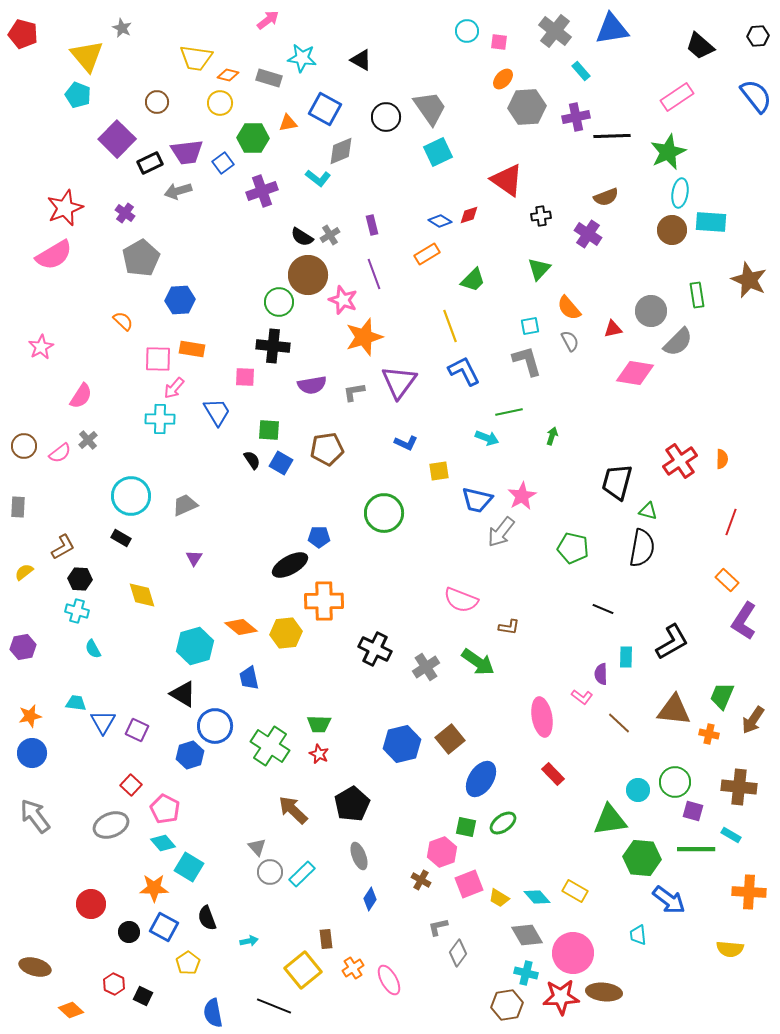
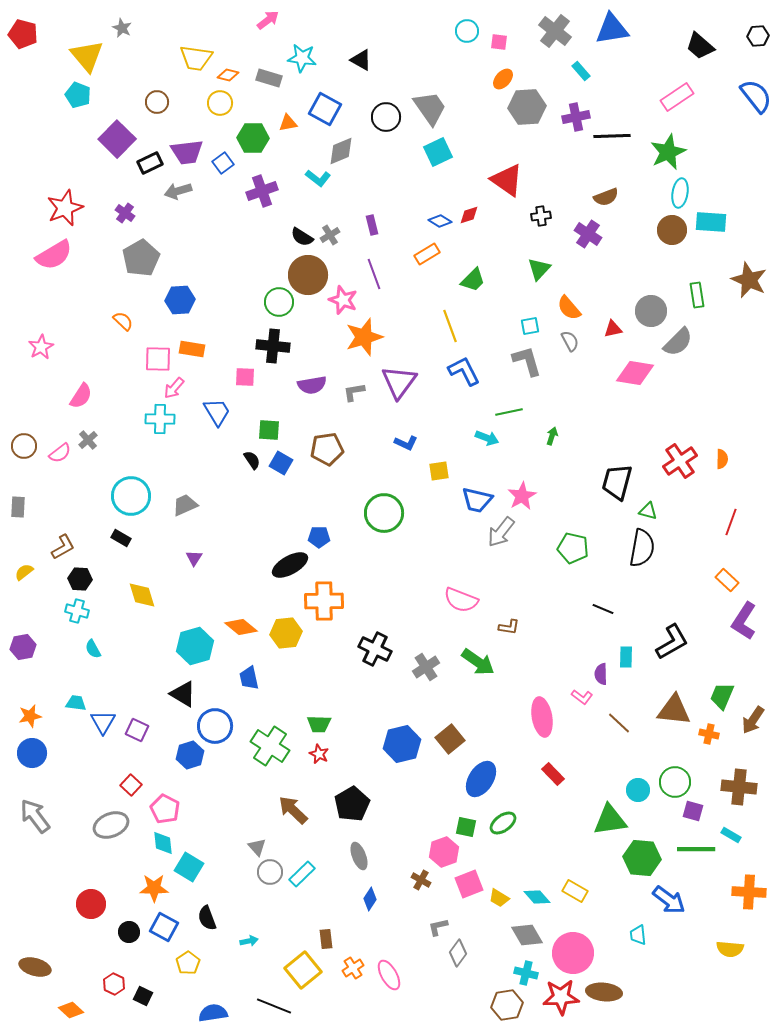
cyan diamond at (163, 843): rotated 35 degrees clockwise
pink hexagon at (442, 852): moved 2 px right
pink ellipse at (389, 980): moved 5 px up
blue semicircle at (213, 1013): rotated 92 degrees clockwise
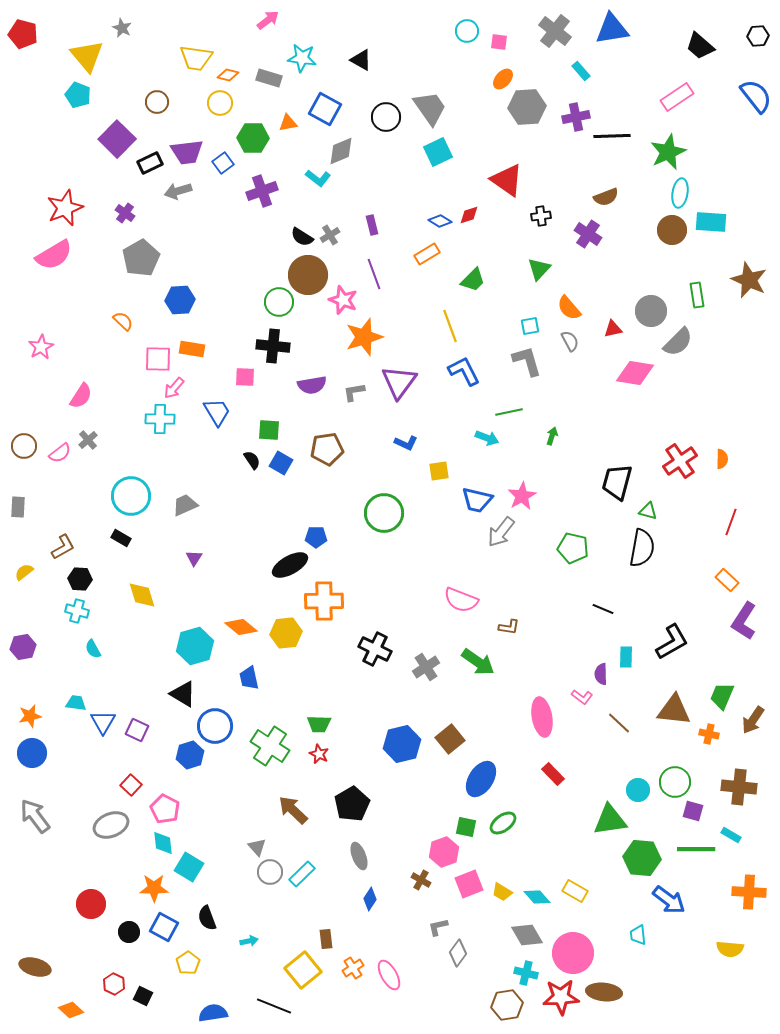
blue pentagon at (319, 537): moved 3 px left
yellow trapezoid at (499, 898): moved 3 px right, 6 px up
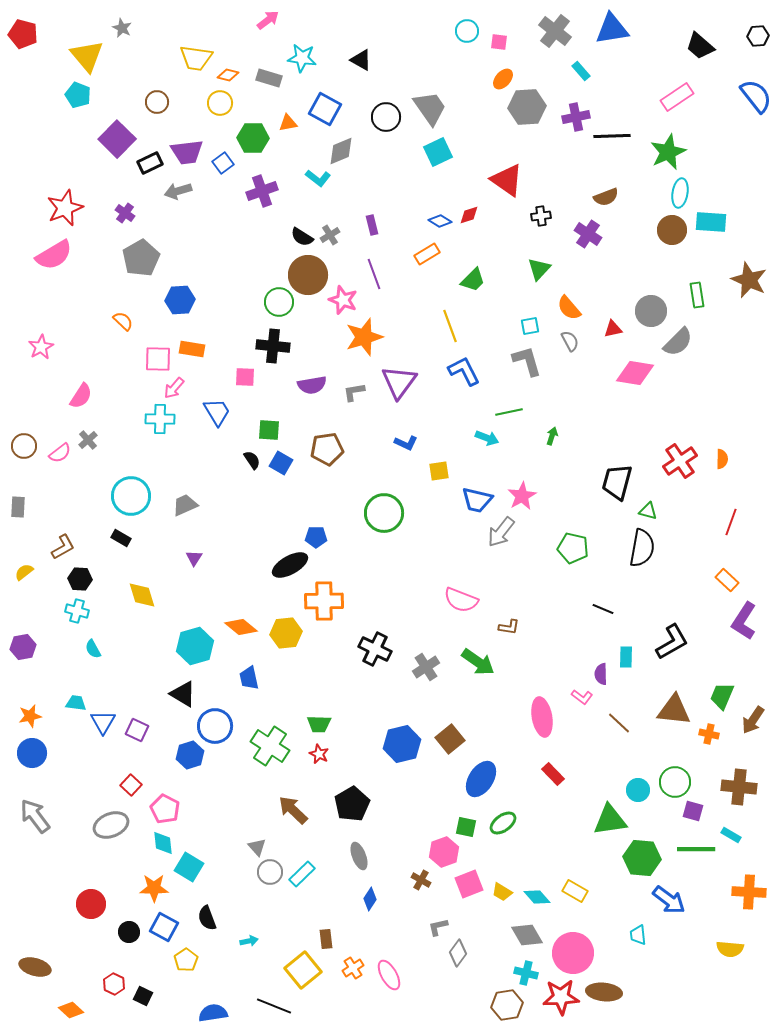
yellow pentagon at (188, 963): moved 2 px left, 3 px up
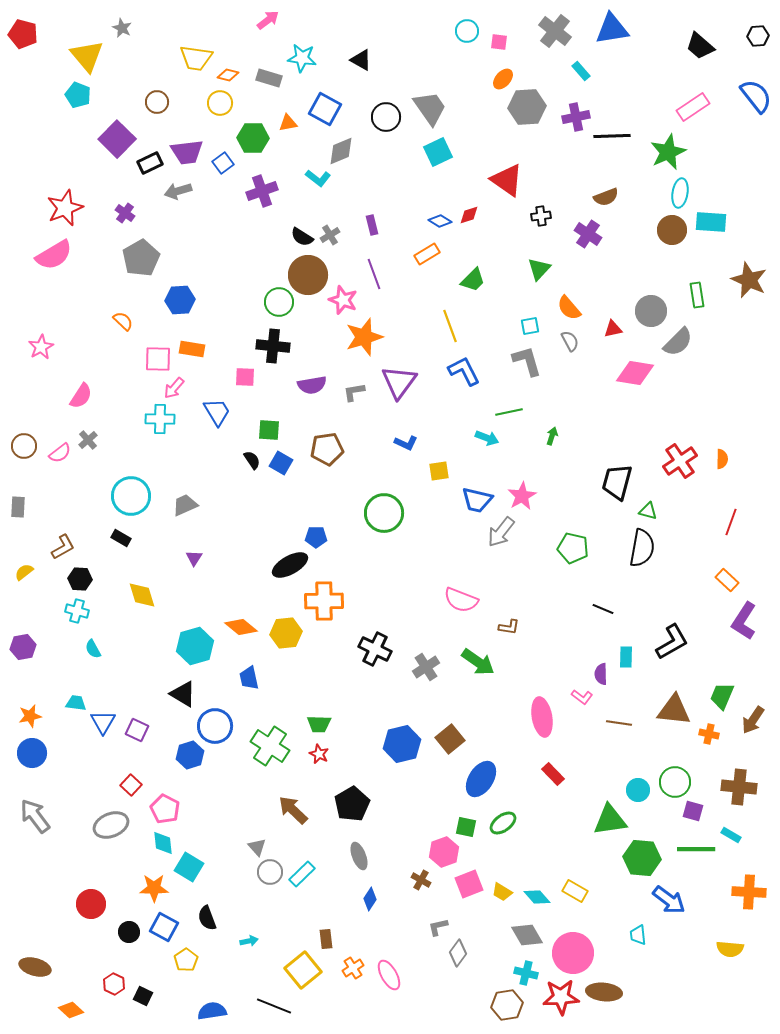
pink rectangle at (677, 97): moved 16 px right, 10 px down
brown line at (619, 723): rotated 35 degrees counterclockwise
blue semicircle at (213, 1013): moved 1 px left, 2 px up
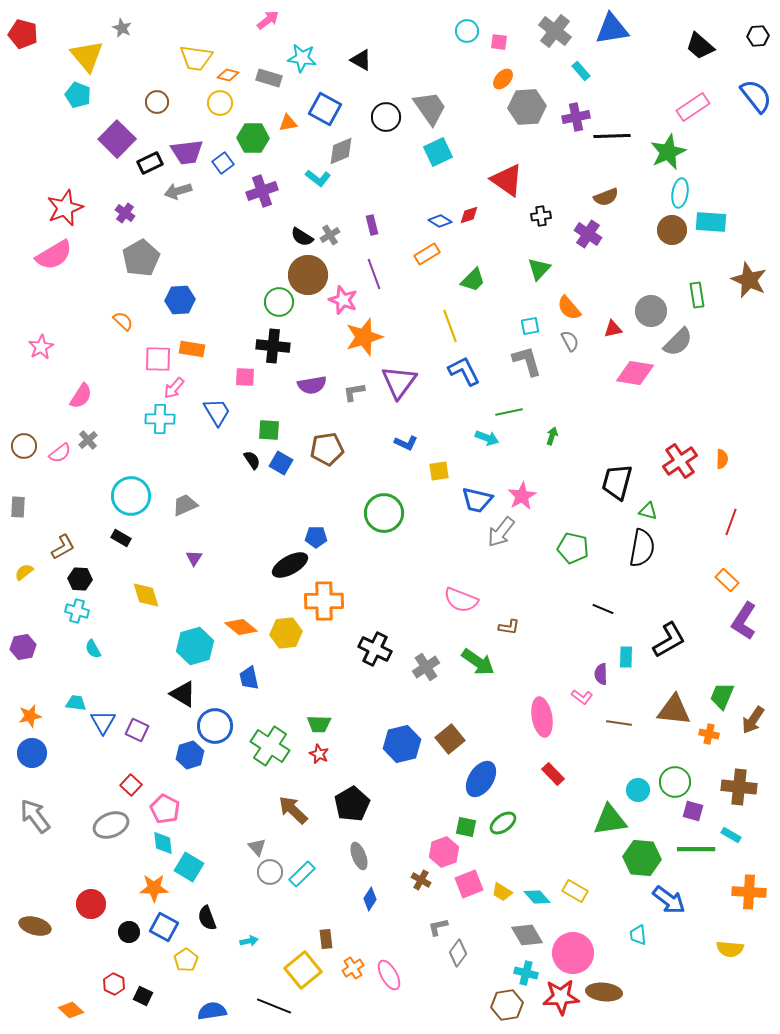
yellow diamond at (142, 595): moved 4 px right
black L-shape at (672, 642): moved 3 px left, 2 px up
brown ellipse at (35, 967): moved 41 px up
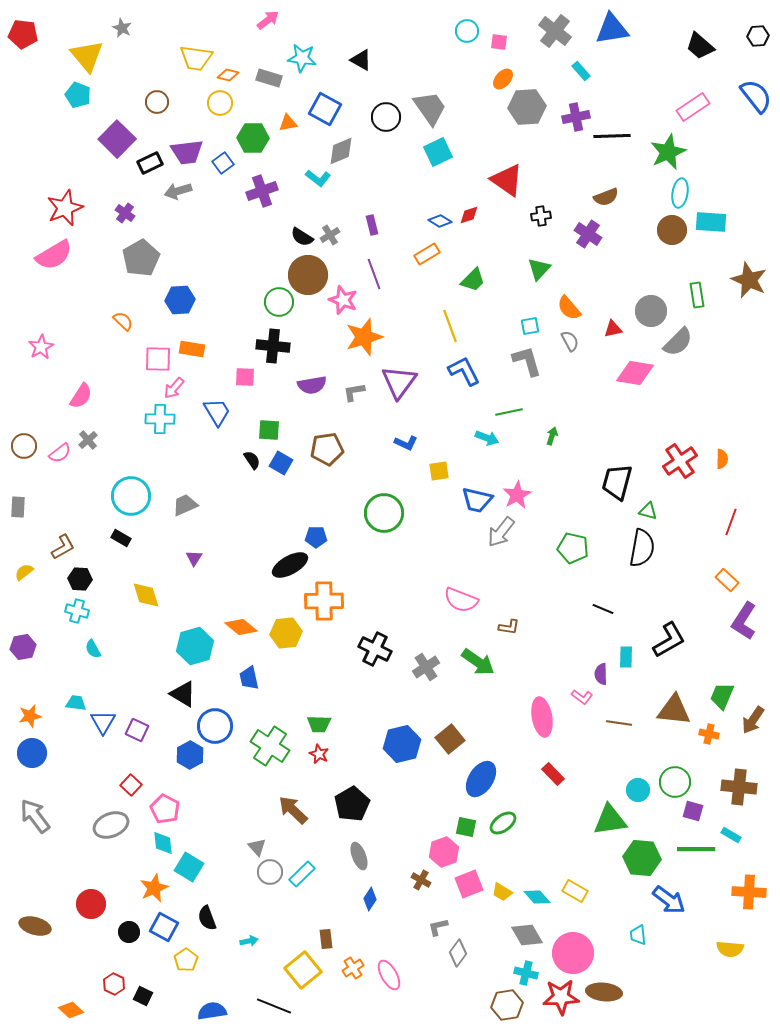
red pentagon at (23, 34): rotated 8 degrees counterclockwise
pink star at (522, 496): moved 5 px left, 1 px up
blue hexagon at (190, 755): rotated 12 degrees counterclockwise
orange star at (154, 888): rotated 24 degrees counterclockwise
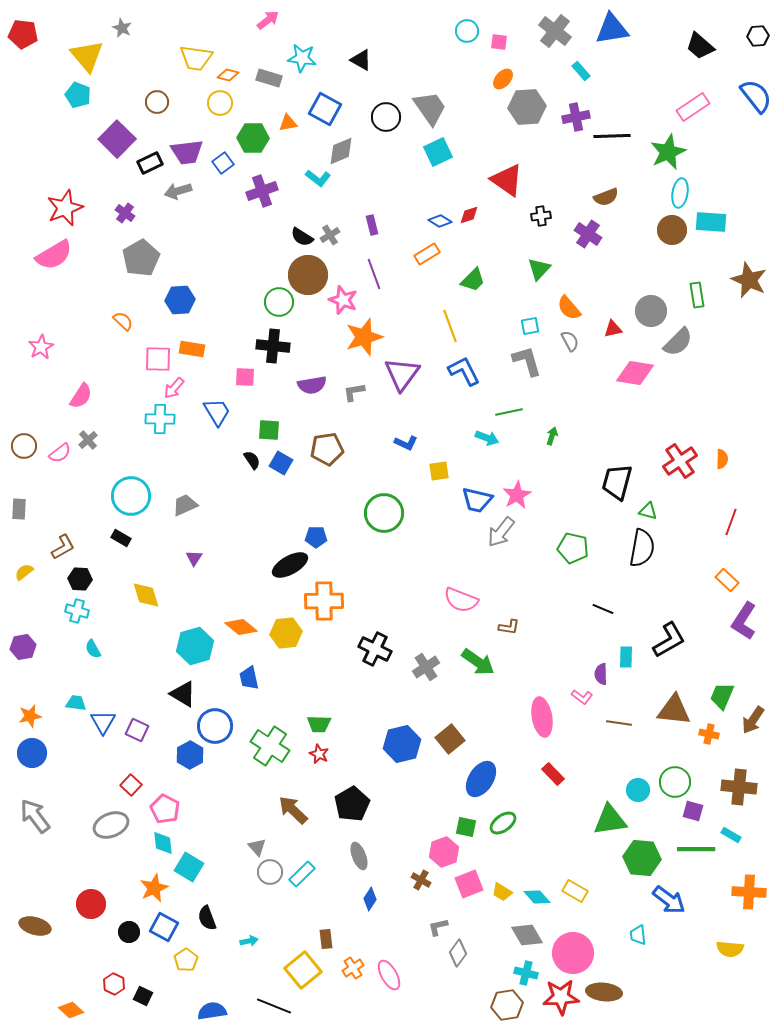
purple triangle at (399, 382): moved 3 px right, 8 px up
gray rectangle at (18, 507): moved 1 px right, 2 px down
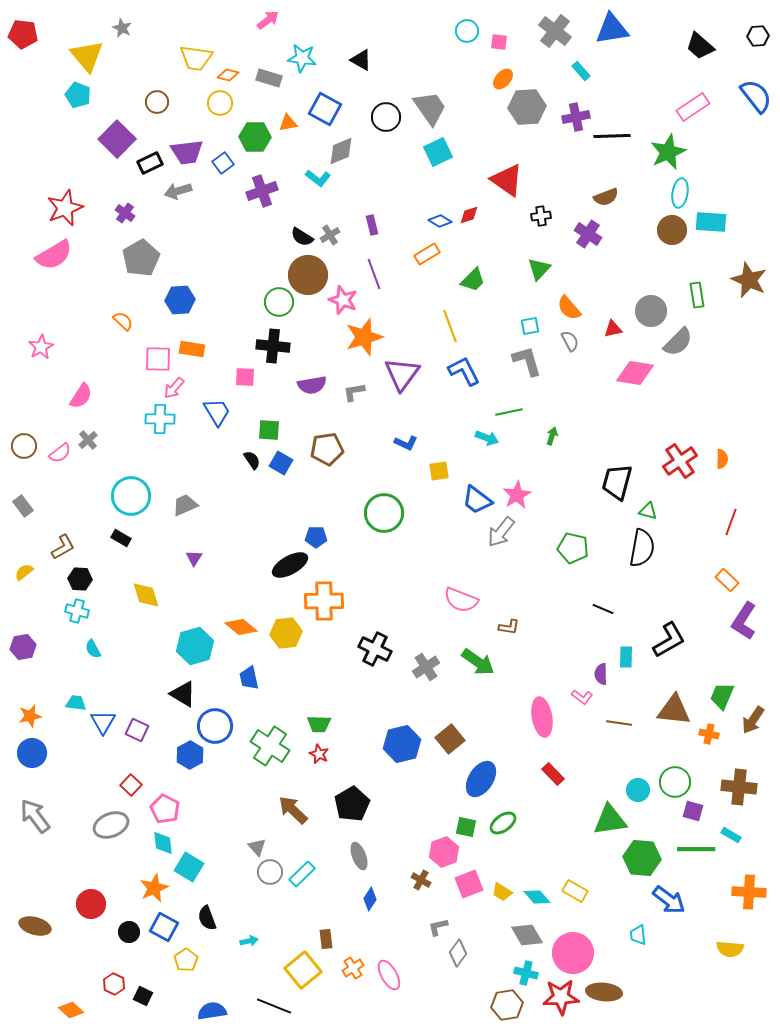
green hexagon at (253, 138): moved 2 px right, 1 px up
blue trapezoid at (477, 500): rotated 24 degrees clockwise
gray rectangle at (19, 509): moved 4 px right, 3 px up; rotated 40 degrees counterclockwise
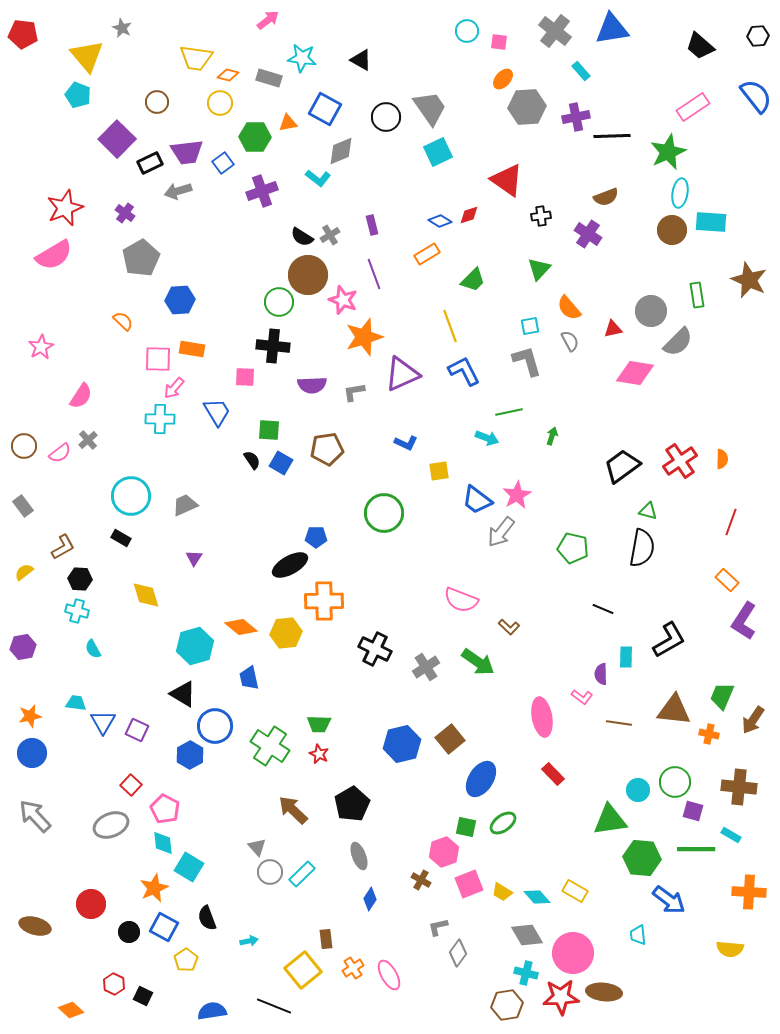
purple triangle at (402, 374): rotated 30 degrees clockwise
purple semicircle at (312, 385): rotated 8 degrees clockwise
black trapezoid at (617, 482): moved 5 px right, 16 px up; rotated 39 degrees clockwise
brown L-shape at (509, 627): rotated 35 degrees clockwise
gray arrow at (35, 816): rotated 6 degrees counterclockwise
